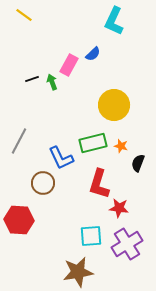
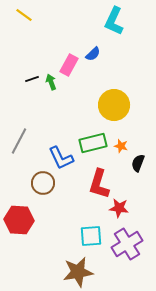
green arrow: moved 1 px left
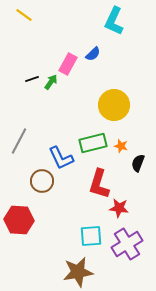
pink rectangle: moved 1 px left, 1 px up
green arrow: rotated 56 degrees clockwise
brown circle: moved 1 px left, 2 px up
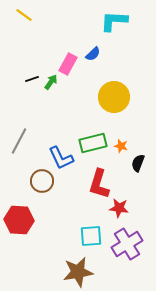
cyan L-shape: rotated 68 degrees clockwise
yellow circle: moved 8 px up
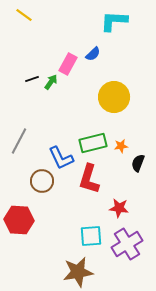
orange star: rotated 24 degrees counterclockwise
red L-shape: moved 10 px left, 5 px up
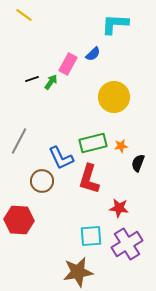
cyan L-shape: moved 1 px right, 3 px down
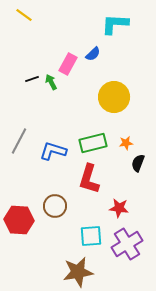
green arrow: rotated 63 degrees counterclockwise
orange star: moved 5 px right, 3 px up
blue L-shape: moved 8 px left, 7 px up; rotated 132 degrees clockwise
brown circle: moved 13 px right, 25 px down
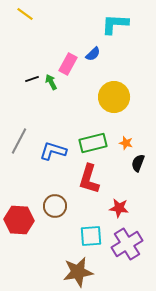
yellow line: moved 1 px right, 1 px up
orange star: rotated 24 degrees clockwise
